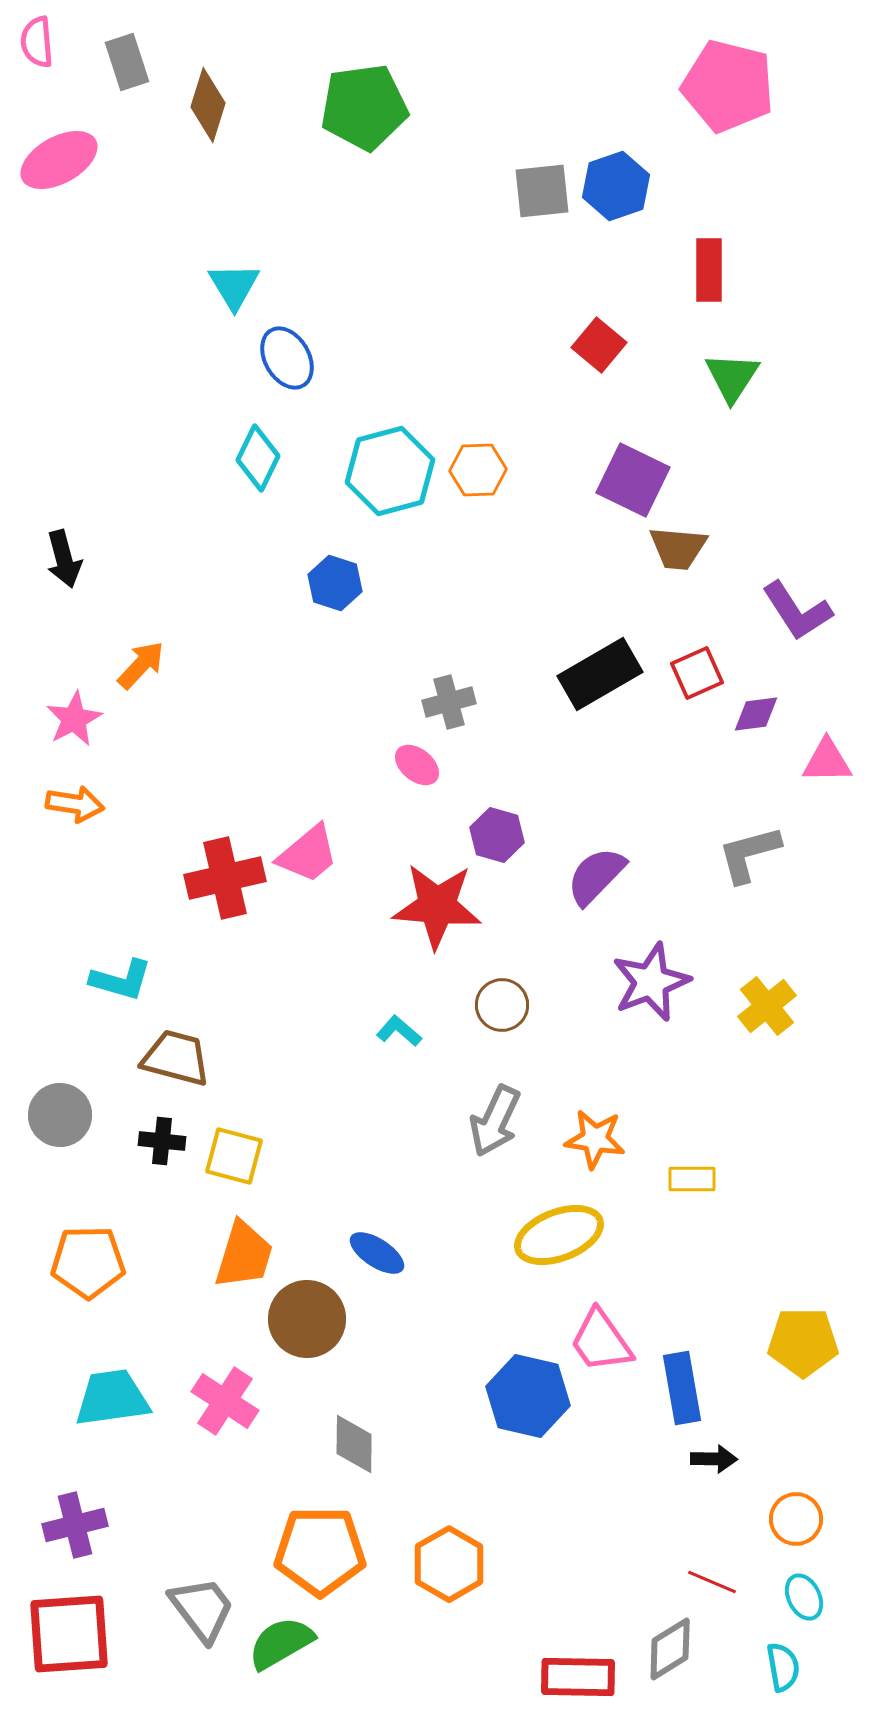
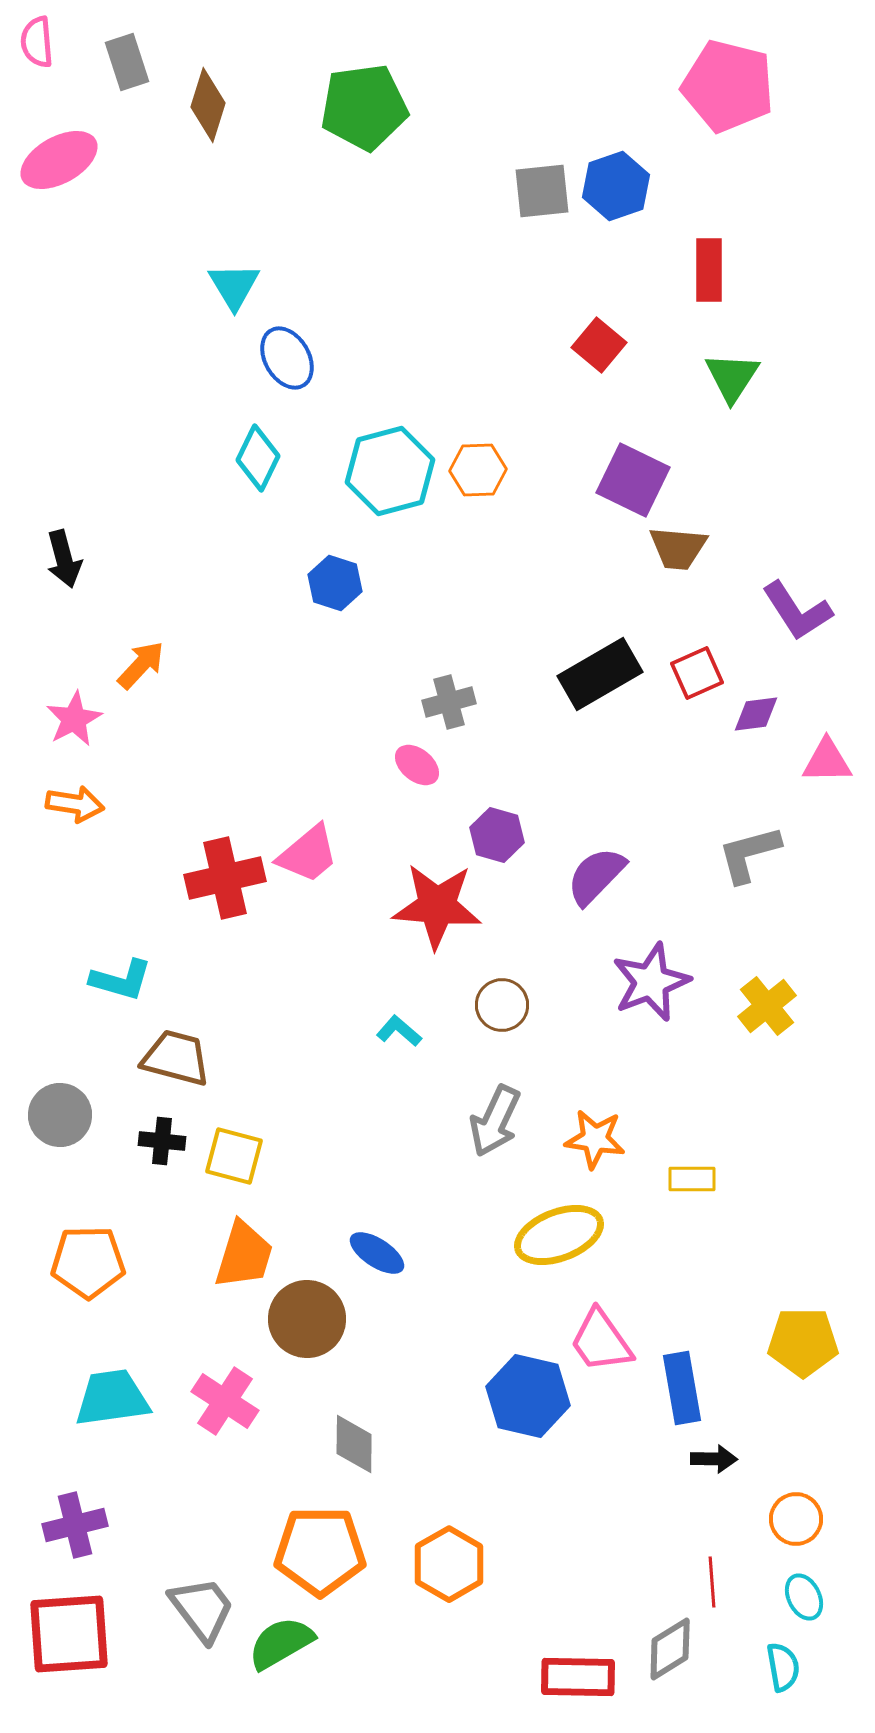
red line at (712, 1582): rotated 63 degrees clockwise
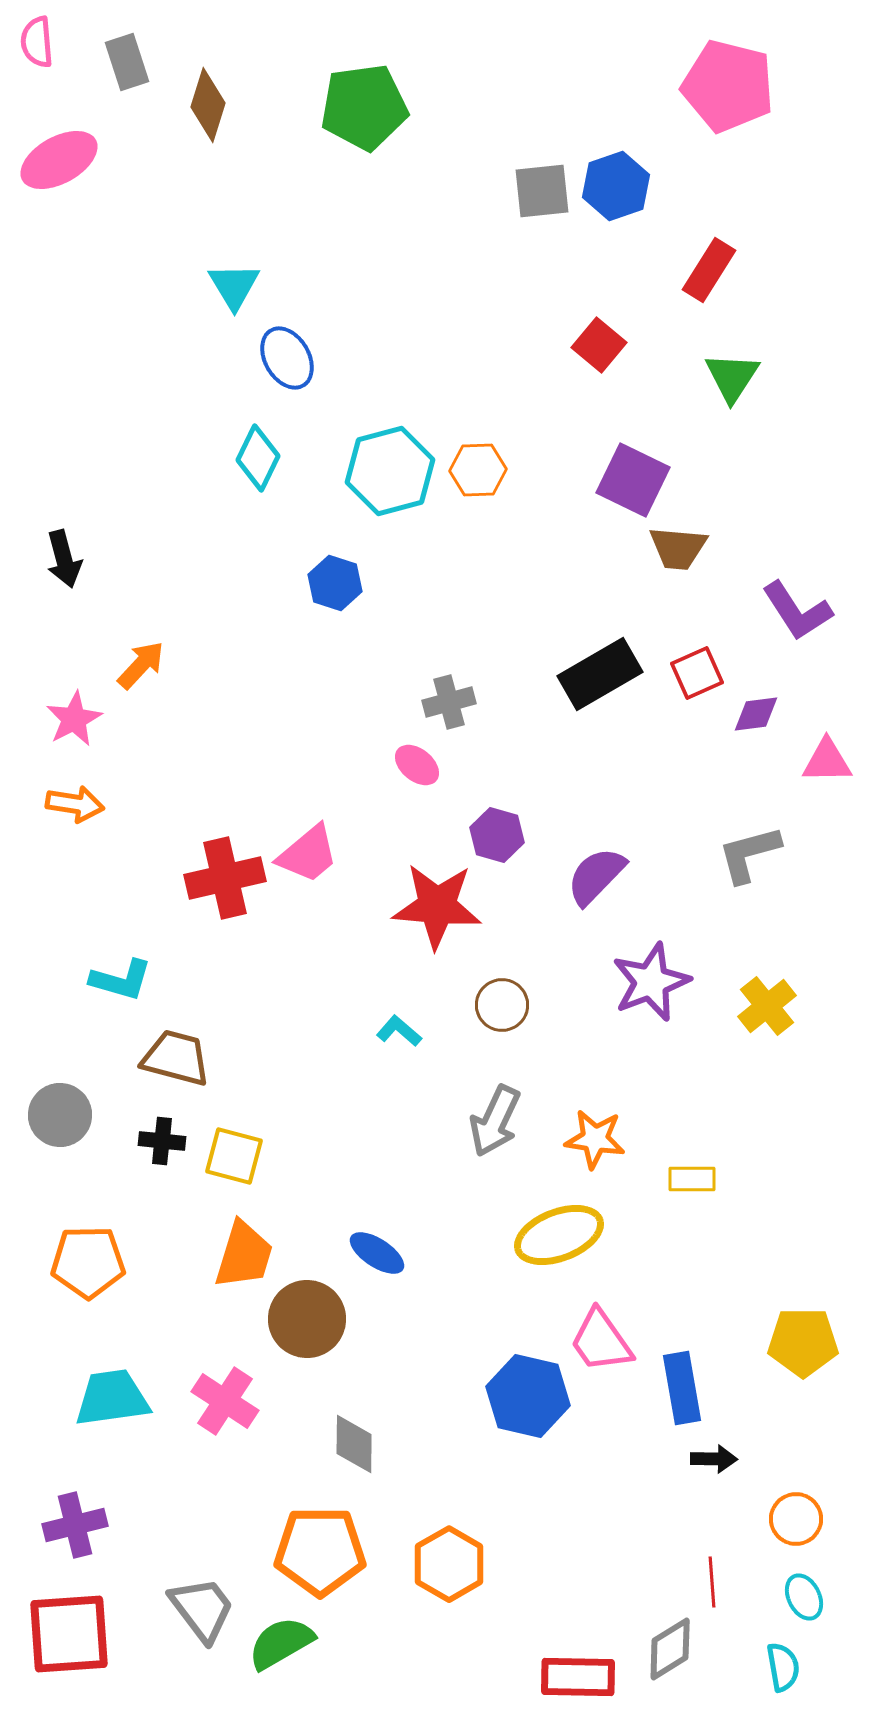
red rectangle at (709, 270): rotated 32 degrees clockwise
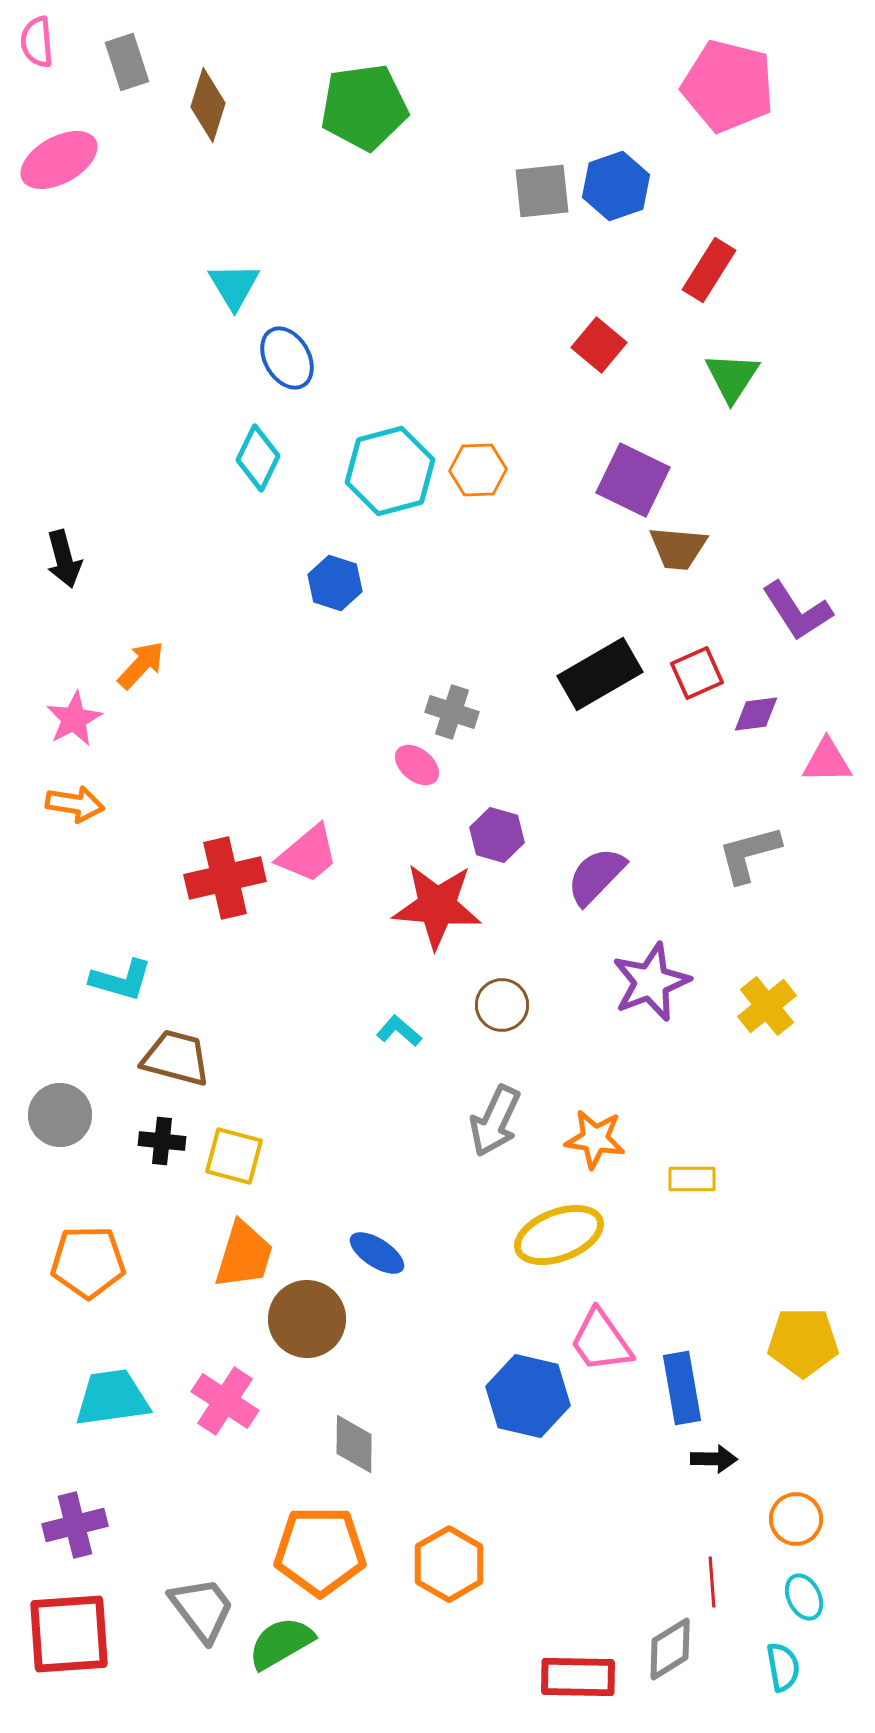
gray cross at (449, 702): moved 3 px right, 10 px down; rotated 33 degrees clockwise
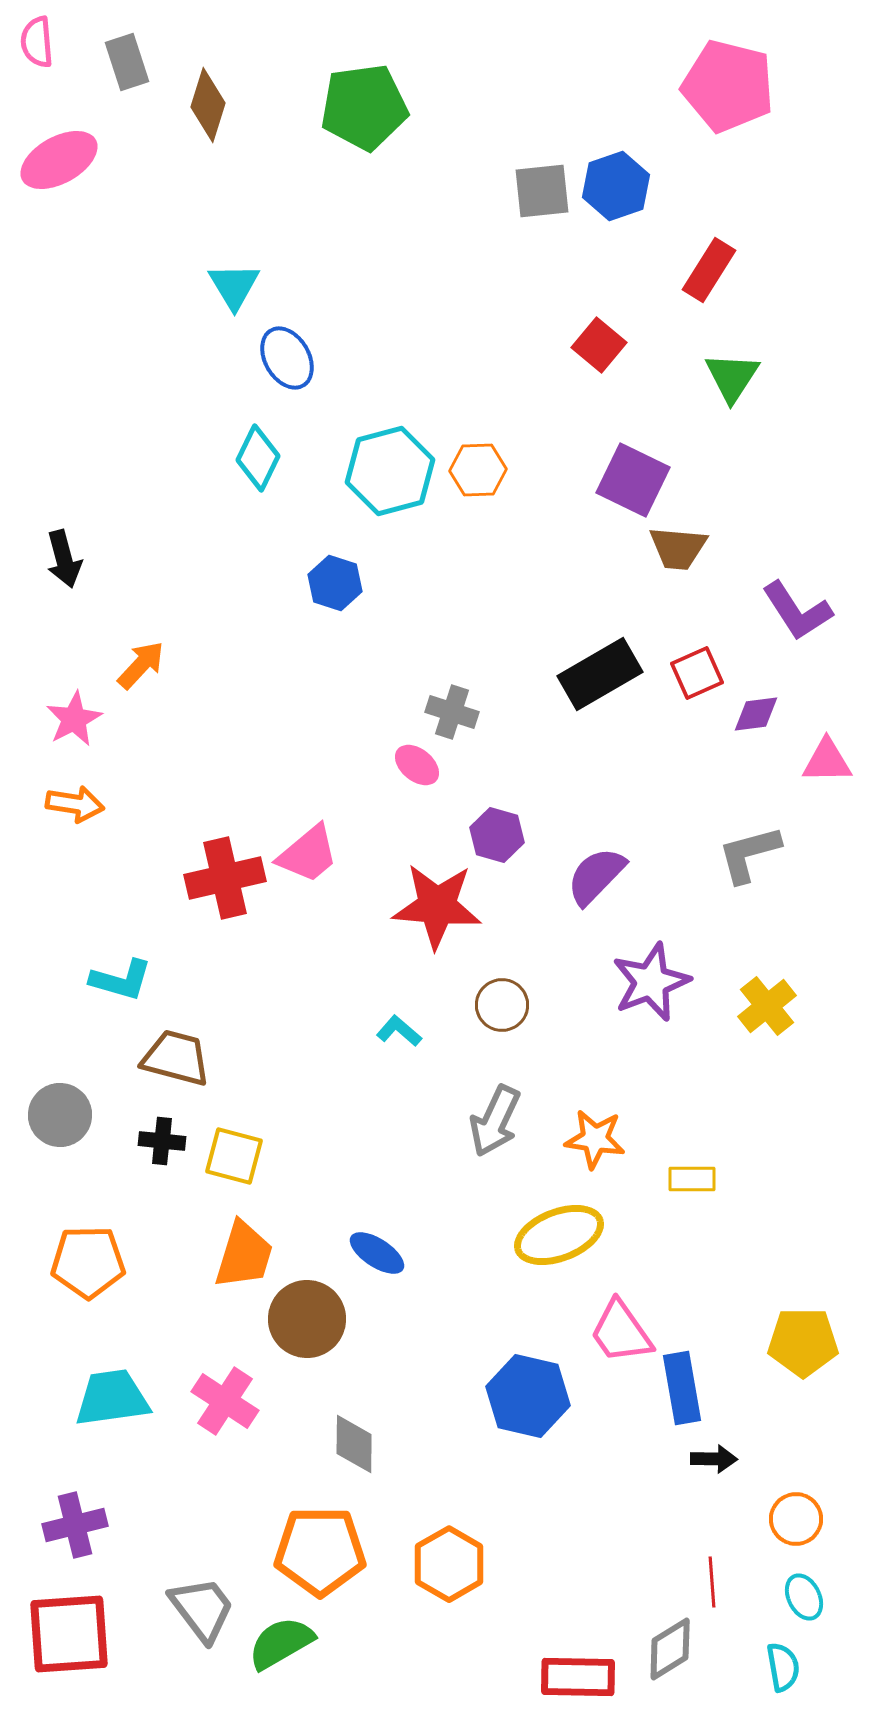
pink trapezoid at (601, 1341): moved 20 px right, 9 px up
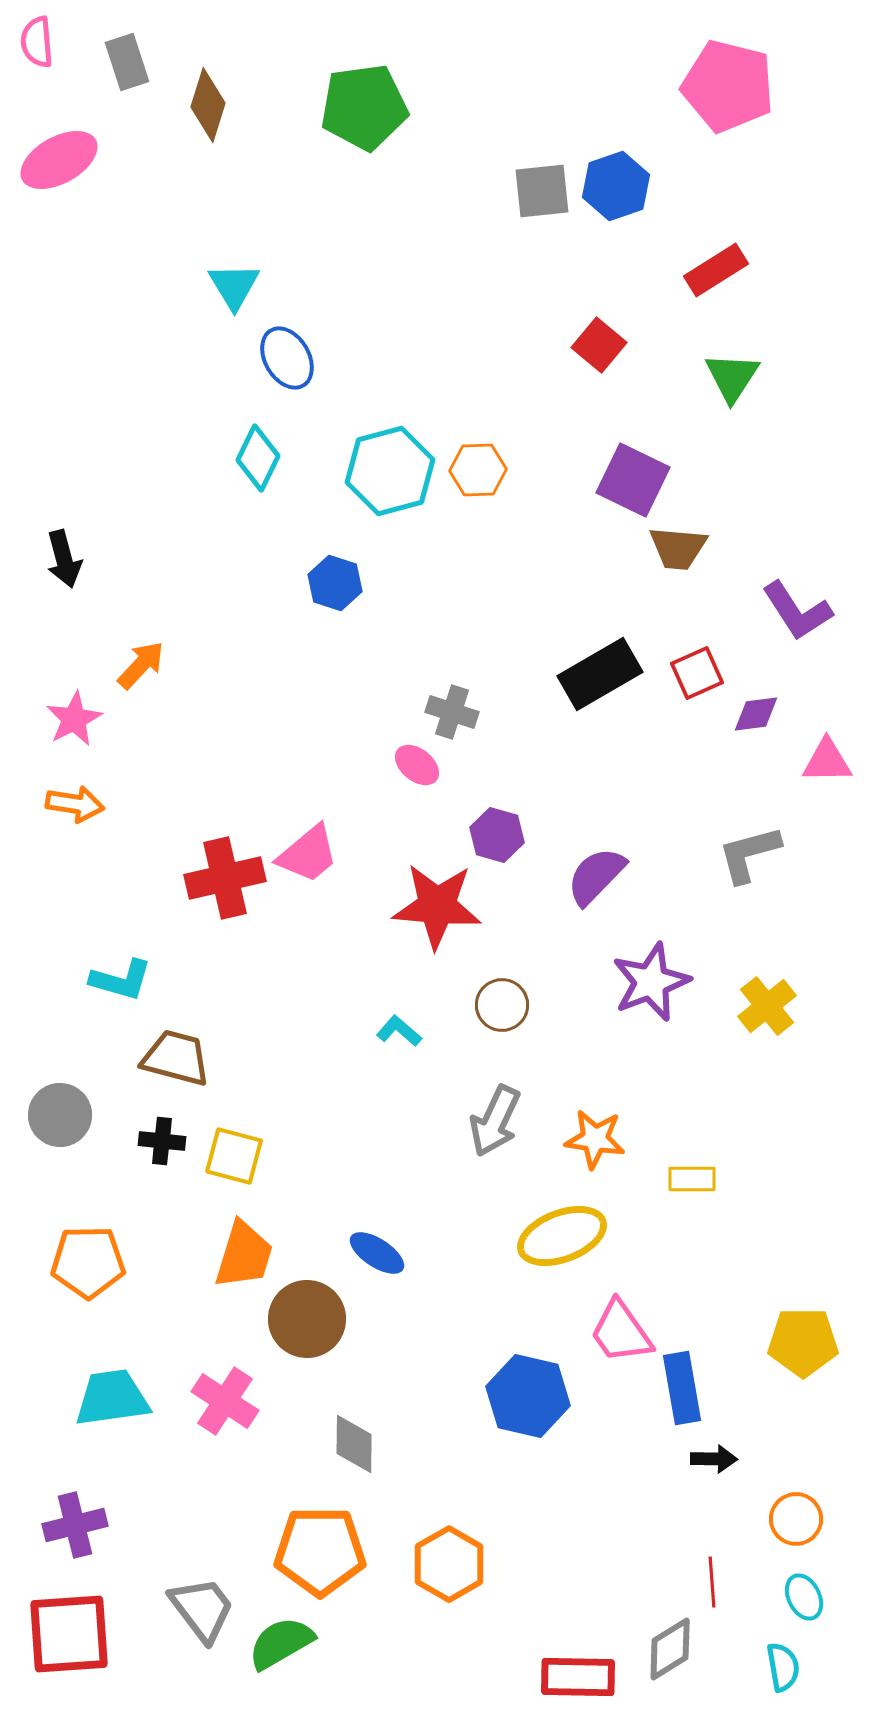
red rectangle at (709, 270): moved 7 px right; rotated 26 degrees clockwise
yellow ellipse at (559, 1235): moved 3 px right, 1 px down
